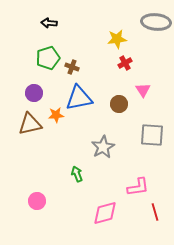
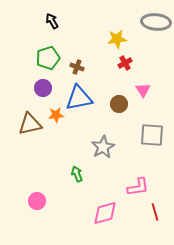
black arrow: moved 3 px right, 2 px up; rotated 56 degrees clockwise
brown cross: moved 5 px right
purple circle: moved 9 px right, 5 px up
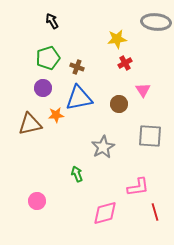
gray square: moved 2 px left, 1 px down
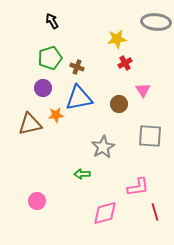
green pentagon: moved 2 px right
green arrow: moved 5 px right; rotated 70 degrees counterclockwise
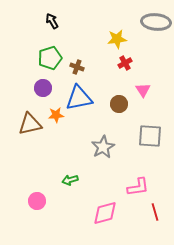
green arrow: moved 12 px left, 6 px down; rotated 14 degrees counterclockwise
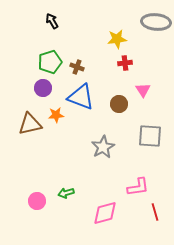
green pentagon: moved 4 px down
red cross: rotated 24 degrees clockwise
blue triangle: moved 2 px right, 1 px up; rotated 32 degrees clockwise
green arrow: moved 4 px left, 13 px down
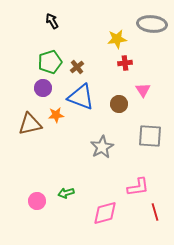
gray ellipse: moved 4 px left, 2 px down
brown cross: rotated 32 degrees clockwise
gray star: moved 1 px left
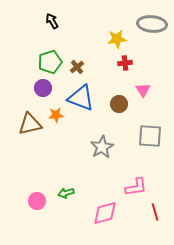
blue triangle: moved 1 px down
pink L-shape: moved 2 px left
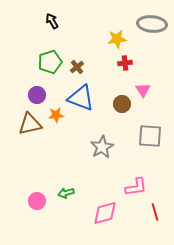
purple circle: moved 6 px left, 7 px down
brown circle: moved 3 px right
